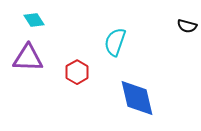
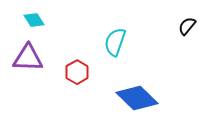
black semicircle: rotated 114 degrees clockwise
blue diamond: rotated 33 degrees counterclockwise
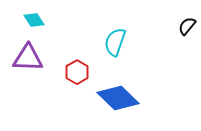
blue diamond: moved 19 px left
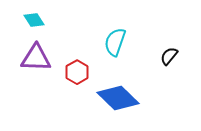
black semicircle: moved 18 px left, 30 px down
purple triangle: moved 8 px right
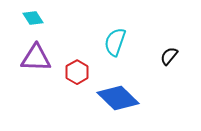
cyan diamond: moved 1 px left, 2 px up
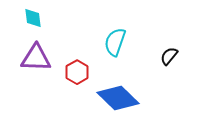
cyan diamond: rotated 25 degrees clockwise
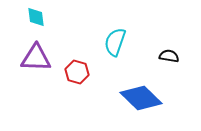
cyan diamond: moved 3 px right, 1 px up
black semicircle: rotated 60 degrees clockwise
red hexagon: rotated 15 degrees counterclockwise
blue diamond: moved 23 px right
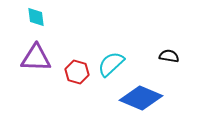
cyan semicircle: moved 4 px left, 22 px down; rotated 28 degrees clockwise
blue diamond: rotated 21 degrees counterclockwise
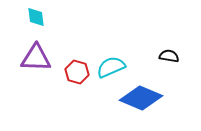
cyan semicircle: moved 3 px down; rotated 20 degrees clockwise
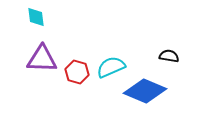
purple triangle: moved 6 px right, 1 px down
blue diamond: moved 4 px right, 7 px up
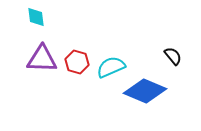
black semicircle: moved 4 px right; rotated 42 degrees clockwise
red hexagon: moved 10 px up
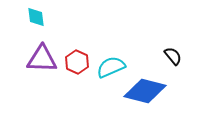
red hexagon: rotated 10 degrees clockwise
blue diamond: rotated 9 degrees counterclockwise
